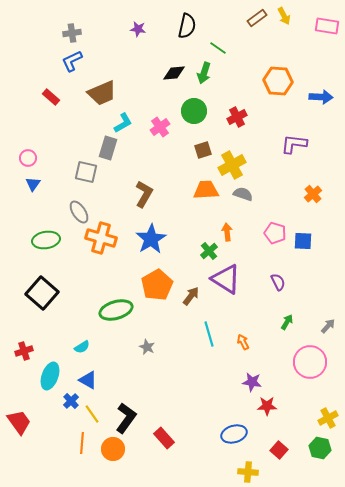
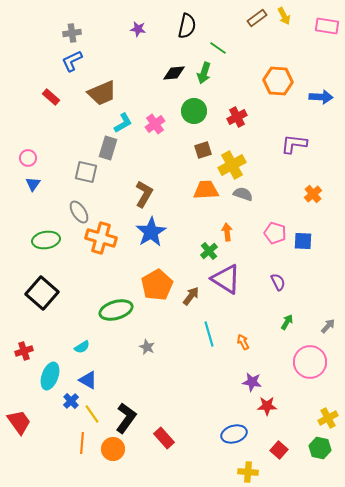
pink cross at (160, 127): moved 5 px left, 3 px up
blue star at (151, 239): moved 7 px up
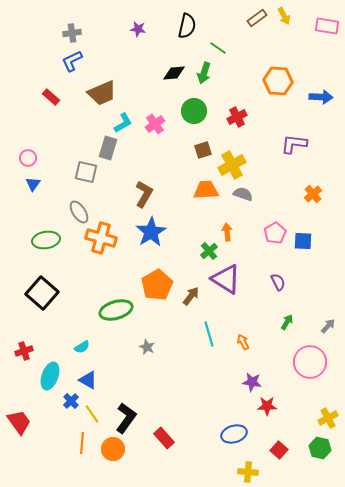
pink pentagon at (275, 233): rotated 25 degrees clockwise
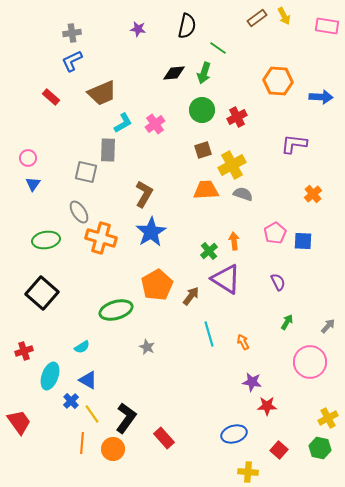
green circle at (194, 111): moved 8 px right, 1 px up
gray rectangle at (108, 148): moved 2 px down; rotated 15 degrees counterclockwise
orange arrow at (227, 232): moved 7 px right, 9 px down
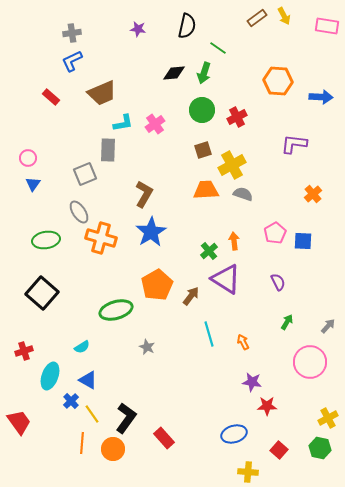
cyan L-shape at (123, 123): rotated 20 degrees clockwise
gray square at (86, 172): moved 1 px left, 2 px down; rotated 35 degrees counterclockwise
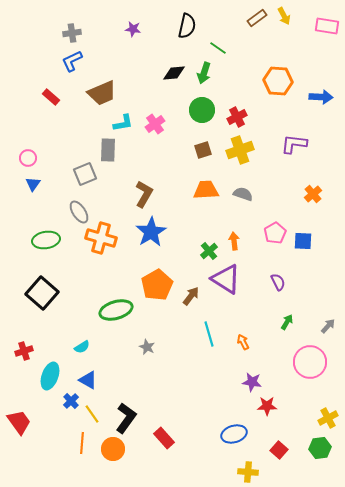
purple star at (138, 29): moved 5 px left
yellow cross at (232, 165): moved 8 px right, 15 px up; rotated 8 degrees clockwise
green hexagon at (320, 448): rotated 20 degrees counterclockwise
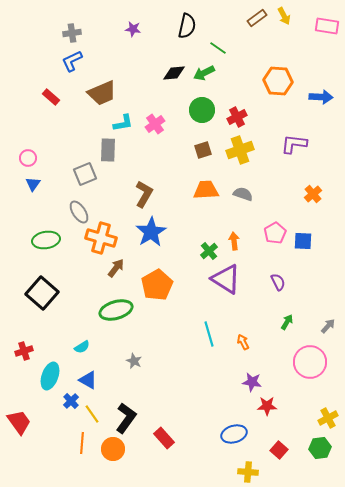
green arrow at (204, 73): rotated 45 degrees clockwise
brown arrow at (191, 296): moved 75 px left, 28 px up
gray star at (147, 347): moved 13 px left, 14 px down
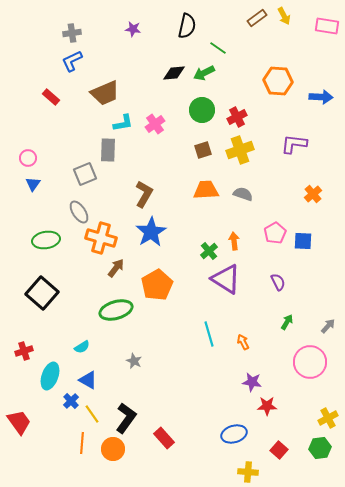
brown trapezoid at (102, 93): moved 3 px right
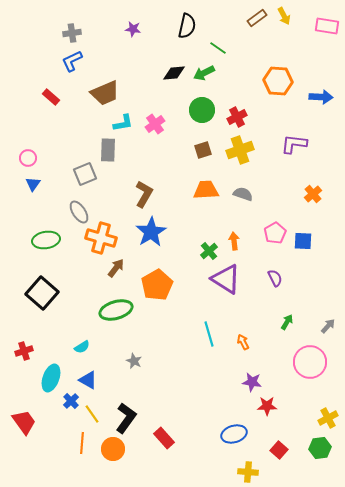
purple semicircle at (278, 282): moved 3 px left, 4 px up
cyan ellipse at (50, 376): moved 1 px right, 2 px down
red trapezoid at (19, 422): moved 5 px right
